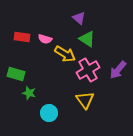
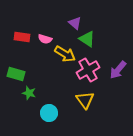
purple triangle: moved 4 px left, 5 px down
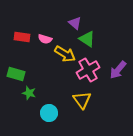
yellow triangle: moved 3 px left
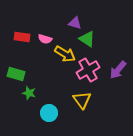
purple triangle: rotated 24 degrees counterclockwise
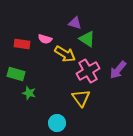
red rectangle: moved 7 px down
pink cross: moved 1 px down
yellow triangle: moved 1 px left, 2 px up
cyan circle: moved 8 px right, 10 px down
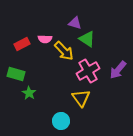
pink semicircle: rotated 16 degrees counterclockwise
red rectangle: rotated 35 degrees counterclockwise
yellow arrow: moved 1 px left, 3 px up; rotated 15 degrees clockwise
green star: rotated 16 degrees clockwise
cyan circle: moved 4 px right, 2 px up
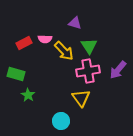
green triangle: moved 2 px right, 7 px down; rotated 24 degrees clockwise
red rectangle: moved 2 px right, 1 px up
pink cross: rotated 20 degrees clockwise
green star: moved 1 px left, 2 px down
